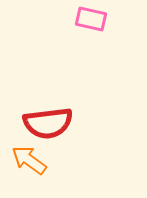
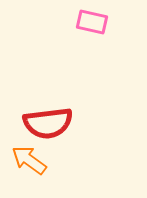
pink rectangle: moved 1 px right, 3 px down
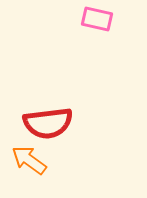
pink rectangle: moved 5 px right, 3 px up
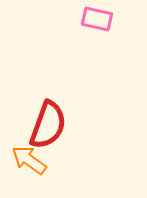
red semicircle: moved 2 px down; rotated 63 degrees counterclockwise
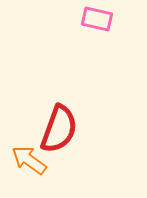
red semicircle: moved 11 px right, 4 px down
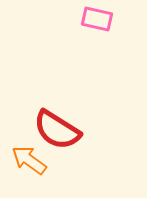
red semicircle: moved 2 px left, 1 px down; rotated 102 degrees clockwise
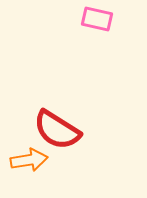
orange arrow: rotated 135 degrees clockwise
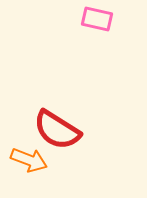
orange arrow: rotated 30 degrees clockwise
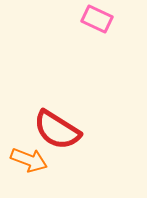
pink rectangle: rotated 12 degrees clockwise
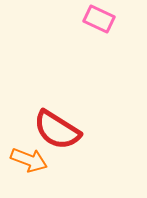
pink rectangle: moved 2 px right
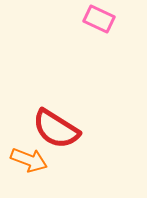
red semicircle: moved 1 px left, 1 px up
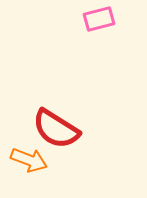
pink rectangle: rotated 40 degrees counterclockwise
